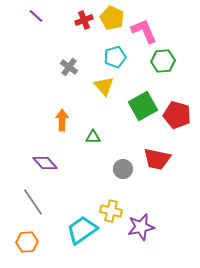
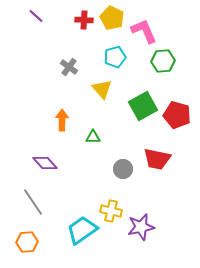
red cross: rotated 24 degrees clockwise
yellow triangle: moved 2 px left, 3 px down
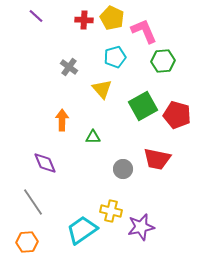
purple diamond: rotated 20 degrees clockwise
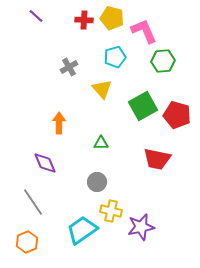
yellow pentagon: rotated 10 degrees counterclockwise
gray cross: rotated 24 degrees clockwise
orange arrow: moved 3 px left, 3 px down
green triangle: moved 8 px right, 6 px down
gray circle: moved 26 px left, 13 px down
orange hexagon: rotated 20 degrees counterclockwise
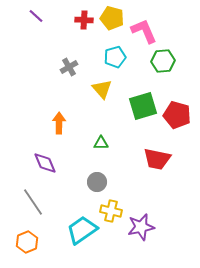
green square: rotated 12 degrees clockwise
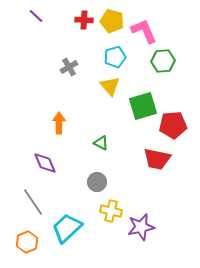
yellow pentagon: moved 3 px down
yellow triangle: moved 8 px right, 3 px up
red pentagon: moved 4 px left, 10 px down; rotated 20 degrees counterclockwise
green triangle: rotated 28 degrees clockwise
cyan trapezoid: moved 15 px left, 2 px up; rotated 8 degrees counterclockwise
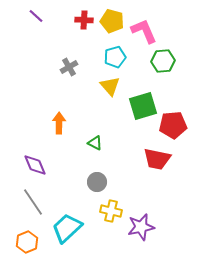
green triangle: moved 6 px left
purple diamond: moved 10 px left, 2 px down
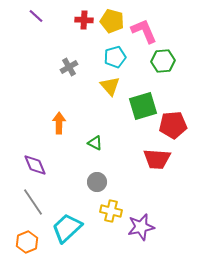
red trapezoid: rotated 8 degrees counterclockwise
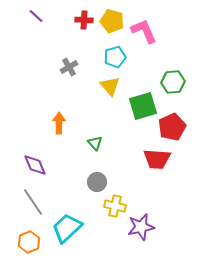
green hexagon: moved 10 px right, 21 px down
red pentagon: moved 1 px left, 2 px down; rotated 20 degrees counterclockwise
green triangle: rotated 21 degrees clockwise
yellow cross: moved 4 px right, 5 px up
orange hexagon: moved 2 px right
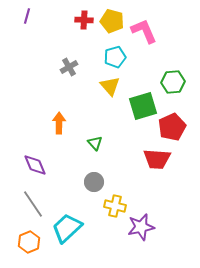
purple line: moved 9 px left; rotated 63 degrees clockwise
gray circle: moved 3 px left
gray line: moved 2 px down
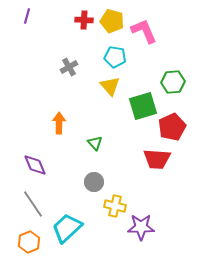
cyan pentagon: rotated 25 degrees clockwise
purple star: rotated 12 degrees clockwise
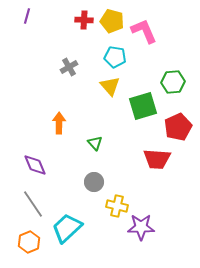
red pentagon: moved 6 px right
yellow cross: moved 2 px right
